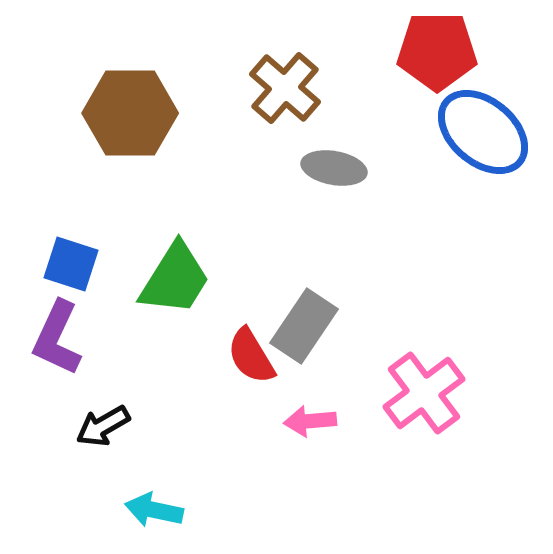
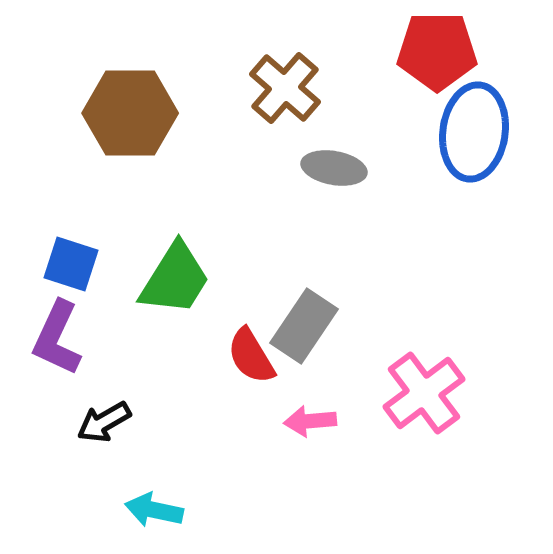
blue ellipse: moved 9 px left; rotated 58 degrees clockwise
black arrow: moved 1 px right, 4 px up
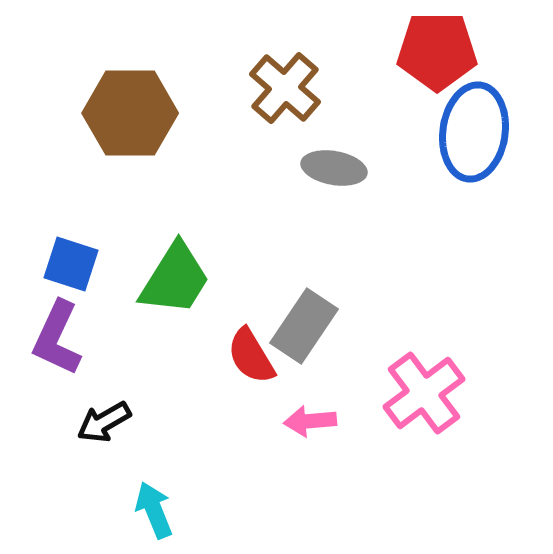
cyan arrow: rotated 56 degrees clockwise
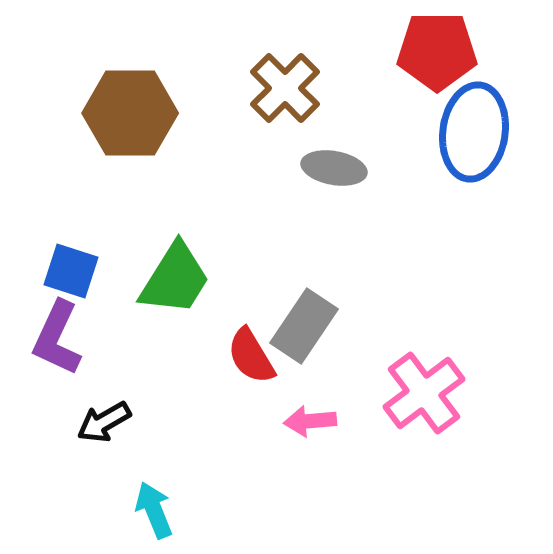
brown cross: rotated 4 degrees clockwise
blue square: moved 7 px down
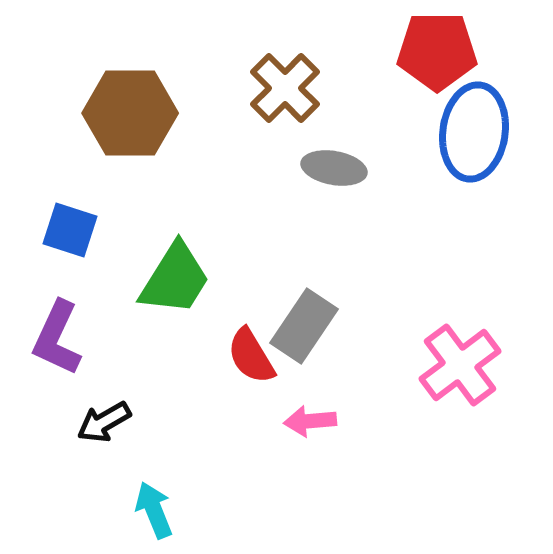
blue square: moved 1 px left, 41 px up
pink cross: moved 36 px right, 28 px up
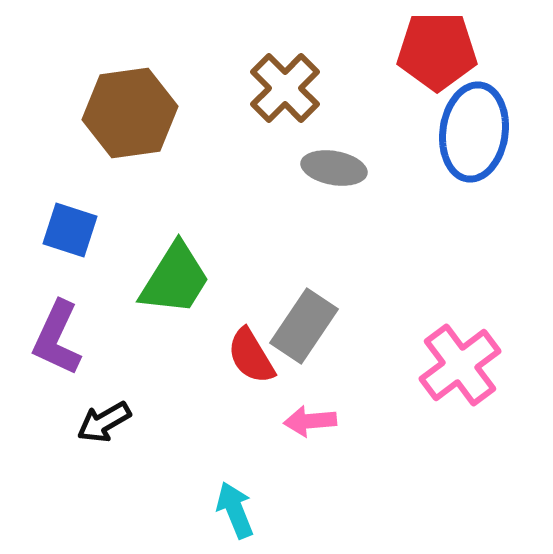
brown hexagon: rotated 8 degrees counterclockwise
cyan arrow: moved 81 px right
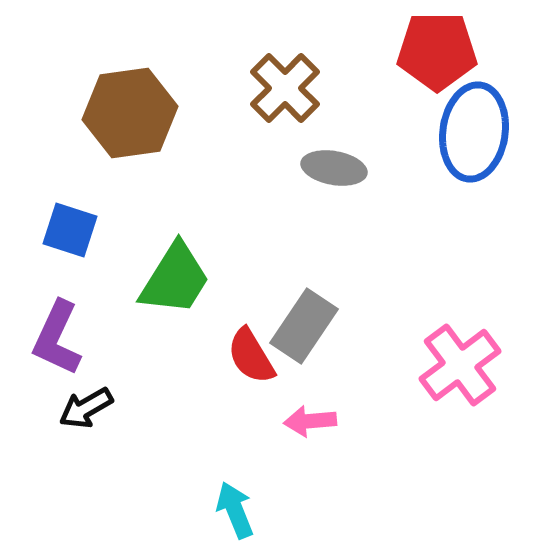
black arrow: moved 18 px left, 14 px up
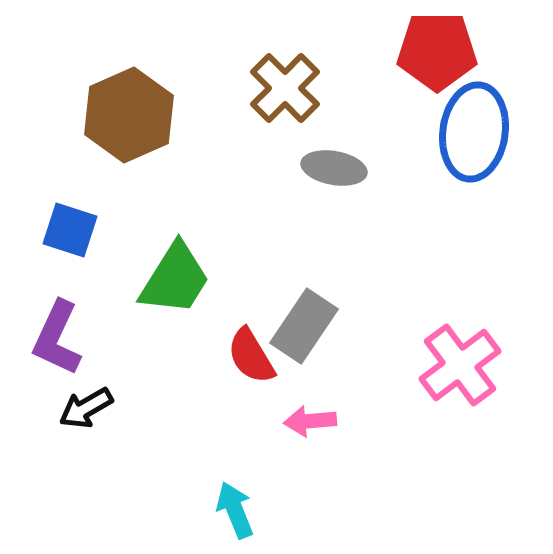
brown hexagon: moved 1 px left, 2 px down; rotated 16 degrees counterclockwise
